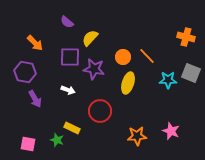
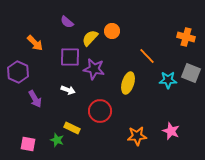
orange circle: moved 11 px left, 26 px up
purple hexagon: moved 7 px left; rotated 15 degrees clockwise
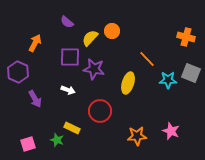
orange arrow: rotated 108 degrees counterclockwise
orange line: moved 3 px down
pink square: rotated 28 degrees counterclockwise
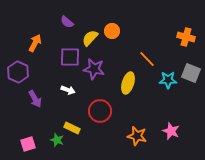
orange star: rotated 18 degrees clockwise
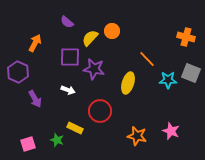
yellow rectangle: moved 3 px right
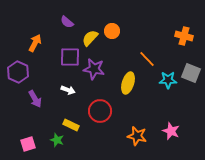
orange cross: moved 2 px left, 1 px up
yellow rectangle: moved 4 px left, 3 px up
